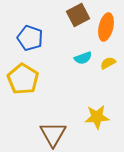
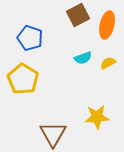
orange ellipse: moved 1 px right, 2 px up
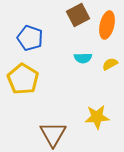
cyan semicircle: rotated 18 degrees clockwise
yellow semicircle: moved 2 px right, 1 px down
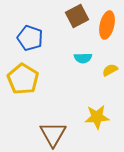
brown square: moved 1 px left, 1 px down
yellow semicircle: moved 6 px down
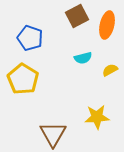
cyan semicircle: rotated 12 degrees counterclockwise
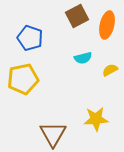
yellow pentagon: rotated 28 degrees clockwise
yellow star: moved 1 px left, 2 px down
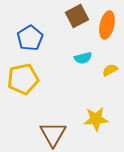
blue pentagon: rotated 20 degrees clockwise
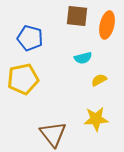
brown square: rotated 35 degrees clockwise
blue pentagon: rotated 25 degrees counterclockwise
yellow semicircle: moved 11 px left, 10 px down
brown triangle: rotated 8 degrees counterclockwise
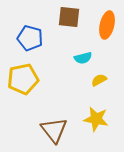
brown square: moved 8 px left, 1 px down
yellow star: rotated 15 degrees clockwise
brown triangle: moved 1 px right, 4 px up
